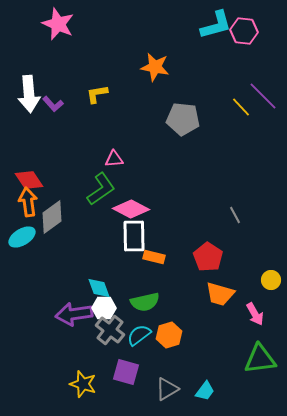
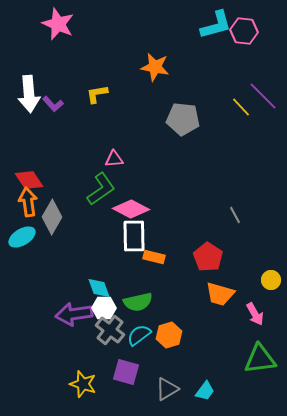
gray diamond: rotated 24 degrees counterclockwise
green semicircle: moved 7 px left
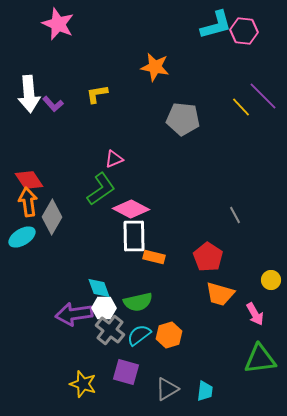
pink triangle: rotated 18 degrees counterclockwise
cyan trapezoid: rotated 30 degrees counterclockwise
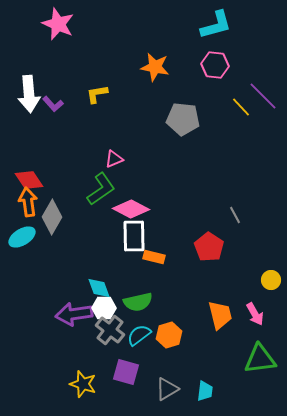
pink hexagon: moved 29 px left, 34 px down
red pentagon: moved 1 px right, 10 px up
orange trapezoid: moved 21 px down; rotated 120 degrees counterclockwise
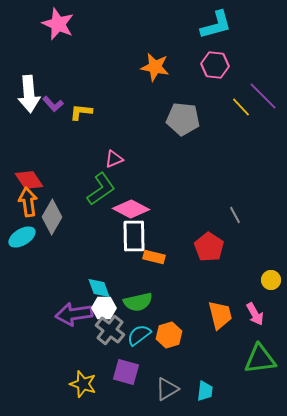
yellow L-shape: moved 16 px left, 18 px down; rotated 15 degrees clockwise
